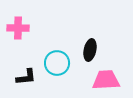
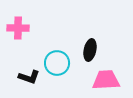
black L-shape: moved 3 px right; rotated 25 degrees clockwise
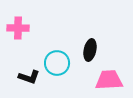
pink trapezoid: moved 3 px right
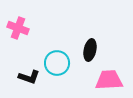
pink cross: rotated 20 degrees clockwise
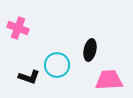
cyan circle: moved 2 px down
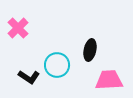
pink cross: rotated 25 degrees clockwise
black L-shape: rotated 15 degrees clockwise
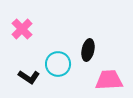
pink cross: moved 4 px right, 1 px down
black ellipse: moved 2 px left
cyan circle: moved 1 px right, 1 px up
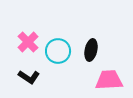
pink cross: moved 6 px right, 13 px down
black ellipse: moved 3 px right
cyan circle: moved 13 px up
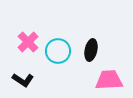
black L-shape: moved 6 px left, 3 px down
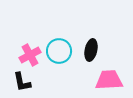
pink cross: moved 2 px right, 13 px down; rotated 15 degrees clockwise
cyan circle: moved 1 px right
black L-shape: moved 1 px left, 2 px down; rotated 45 degrees clockwise
